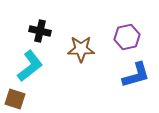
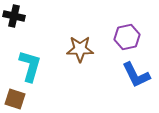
black cross: moved 26 px left, 15 px up
brown star: moved 1 px left
cyan L-shape: rotated 36 degrees counterclockwise
blue L-shape: rotated 80 degrees clockwise
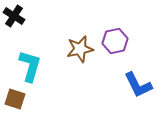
black cross: rotated 20 degrees clockwise
purple hexagon: moved 12 px left, 4 px down
brown star: rotated 12 degrees counterclockwise
blue L-shape: moved 2 px right, 10 px down
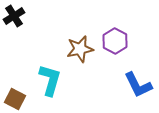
black cross: rotated 25 degrees clockwise
purple hexagon: rotated 20 degrees counterclockwise
cyan L-shape: moved 20 px right, 14 px down
brown square: rotated 10 degrees clockwise
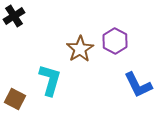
brown star: rotated 20 degrees counterclockwise
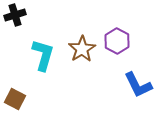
black cross: moved 1 px right, 1 px up; rotated 15 degrees clockwise
purple hexagon: moved 2 px right
brown star: moved 2 px right
cyan L-shape: moved 7 px left, 25 px up
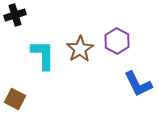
brown star: moved 2 px left
cyan L-shape: rotated 16 degrees counterclockwise
blue L-shape: moved 1 px up
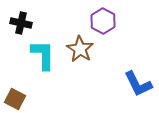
black cross: moved 6 px right, 8 px down; rotated 30 degrees clockwise
purple hexagon: moved 14 px left, 20 px up
brown star: rotated 8 degrees counterclockwise
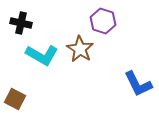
purple hexagon: rotated 10 degrees counterclockwise
cyan L-shape: moved 1 px left; rotated 120 degrees clockwise
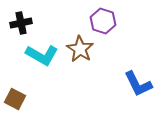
black cross: rotated 25 degrees counterclockwise
